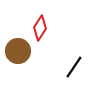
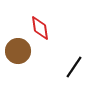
red diamond: rotated 40 degrees counterclockwise
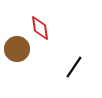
brown circle: moved 1 px left, 2 px up
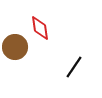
brown circle: moved 2 px left, 2 px up
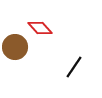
red diamond: rotated 35 degrees counterclockwise
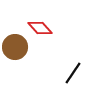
black line: moved 1 px left, 6 px down
